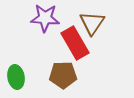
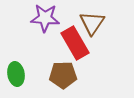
green ellipse: moved 3 px up
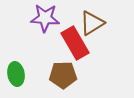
brown triangle: rotated 24 degrees clockwise
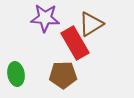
brown triangle: moved 1 px left, 1 px down
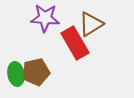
brown pentagon: moved 27 px left, 3 px up; rotated 12 degrees counterclockwise
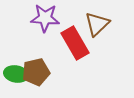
brown triangle: moved 6 px right; rotated 12 degrees counterclockwise
green ellipse: rotated 70 degrees counterclockwise
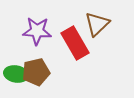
purple star: moved 8 px left, 13 px down
